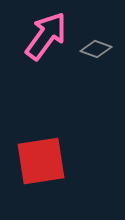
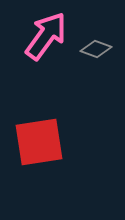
red square: moved 2 px left, 19 px up
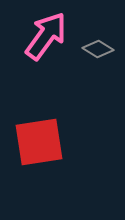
gray diamond: moved 2 px right; rotated 12 degrees clockwise
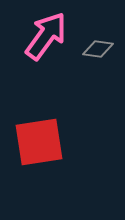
gray diamond: rotated 24 degrees counterclockwise
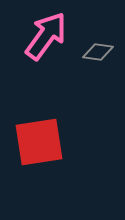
gray diamond: moved 3 px down
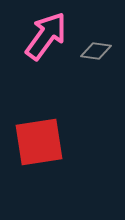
gray diamond: moved 2 px left, 1 px up
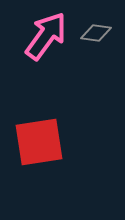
gray diamond: moved 18 px up
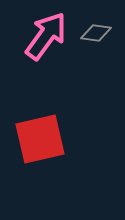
red square: moved 1 px right, 3 px up; rotated 4 degrees counterclockwise
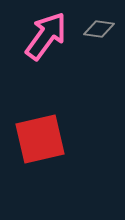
gray diamond: moved 3 px right, 4 px up
